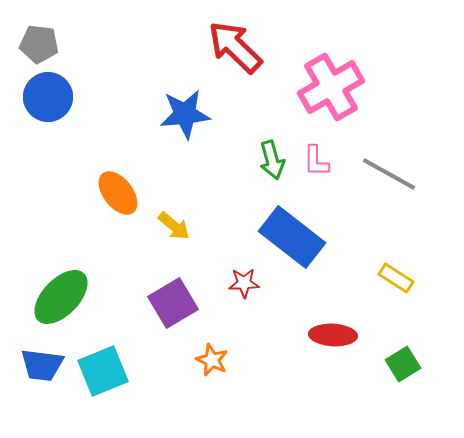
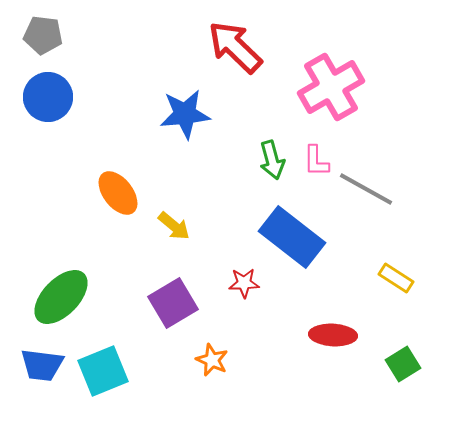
gray pentagon: moved 4 px right, 9 px up
gray line: moved 23 px left, 15 px down
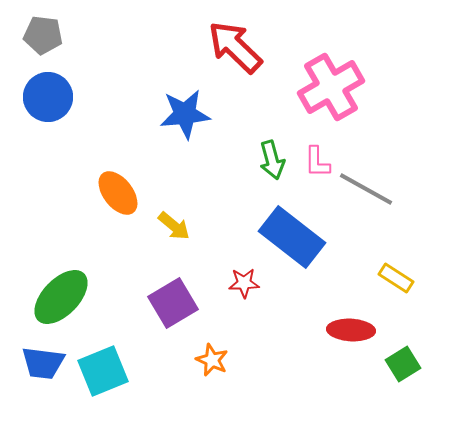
pink L-shape: moved 1 px right, 1 px down
red ellipse: moved 18 px right, 5 px up
blue trapezoid: moved 1 px right, 2 px up
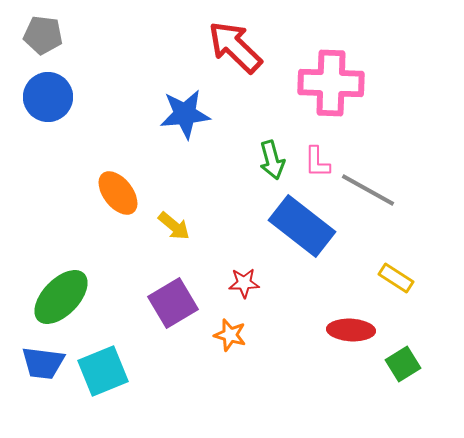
pink cross: moved 4 px up; rotated 32 degrees clockwise
gray line: moved 2 px right, 1 px down
blue rectangle: moved 10 px right, 11 px up
orange star: moved 18 px right, 25 px up; rotated 8 degrees counterclockwise
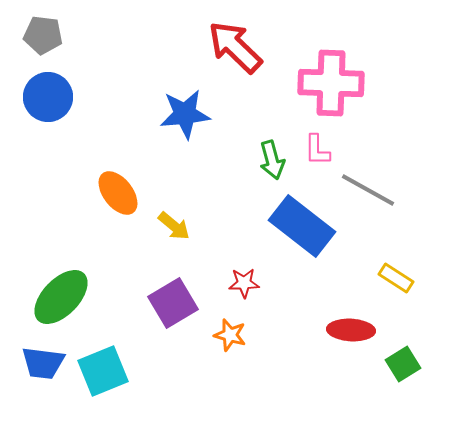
pink L-shape: moved 12 px up
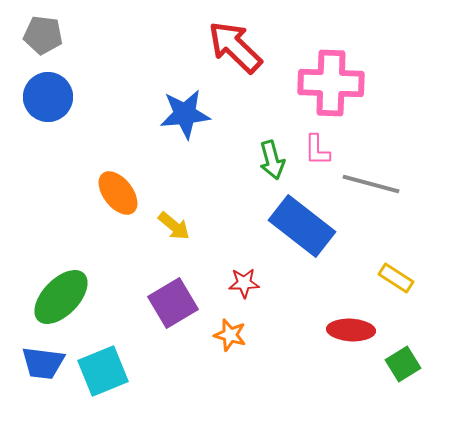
gray line: moved 3 px right, 6 px up; rotated 14 degrees counterclockwise
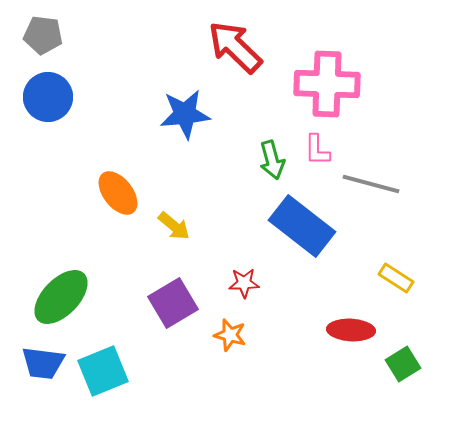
pink cross: moved 4 px left, 1 px down
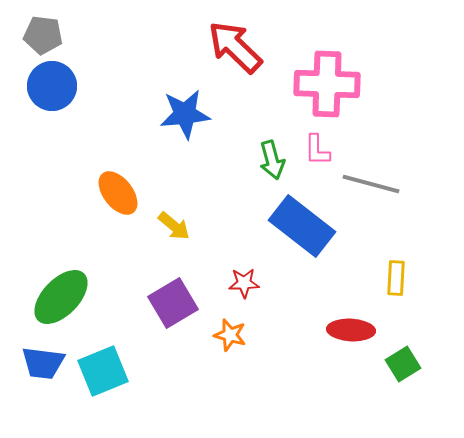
blue circle: moved 4 px right, 11 px up
yellow rectangle: rotated 60 degrees clockwise
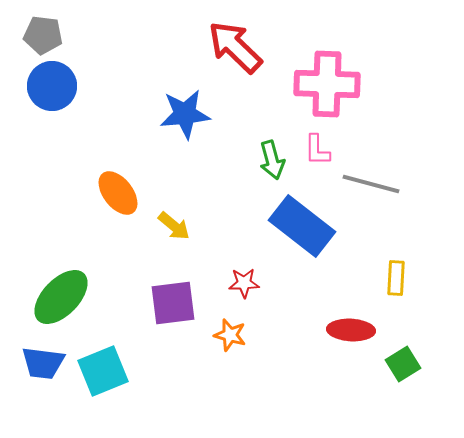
purple square: rotated 24 degrees clockwise
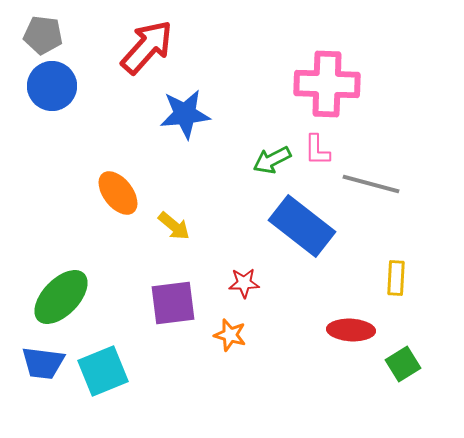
red arrow: moved 88 px left; rotated 88 degrees clockwise
green arrow: rotated 78 degrees clockwise
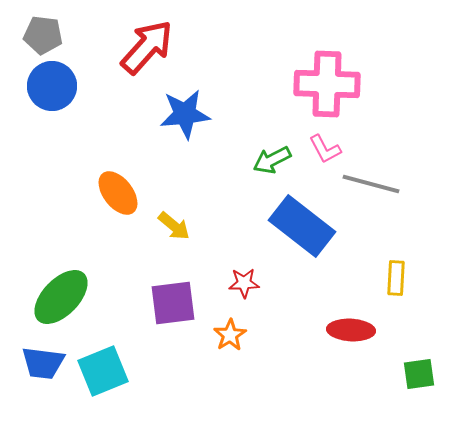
pink L-shape: moved 8 px right, 1 px up; rotated 28 degrees counterclockwise
orange star: rotated 24 degrees clockwise
green square: moved 16 px right, 10 px down; rotated 24 degrees clockwise
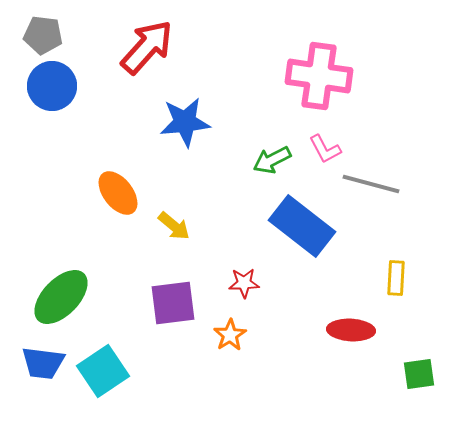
pink cross: moved 8 px left, 8 px up; rotated 6 degrees clockwise
blue star: moved 8 px down
cyan square: rotated 12 degrees counterclockwise
